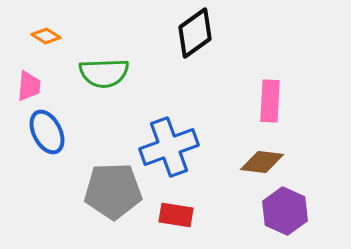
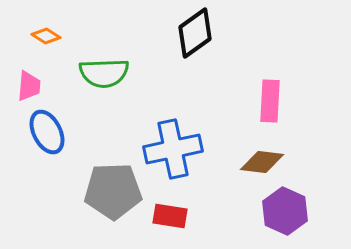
blue cross: moved 4 px right, 2 px down; rotated 8 degrees clockwise
red rectangle: moved 6 px left, 1 px down
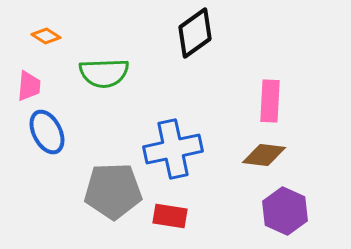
brown diamond: moved 2 px right, 7 px up
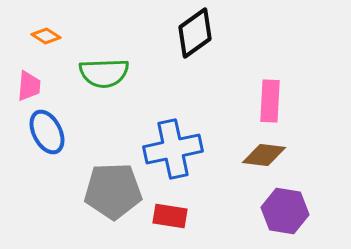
purple hexagon: rotated 15 degrees counterclockwise
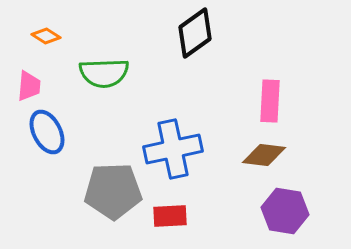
red rectangle: rotated 12 degrees counterclockwise
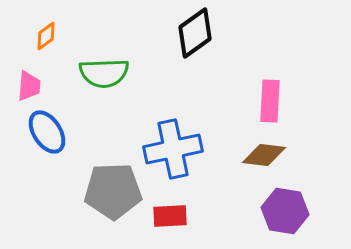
orange diamond: rotated 68 degrees counterclockwise
blue ellipse: rotated 6 degrees counterclockwise
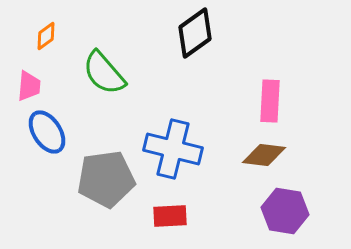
green semicircle: rotated 51 degrees clockwise
blue cross: rotated 26 degrees clockwise
gray pentagon: moved 7 px left, 12 px up; rotated 6 degrees counterclockwise
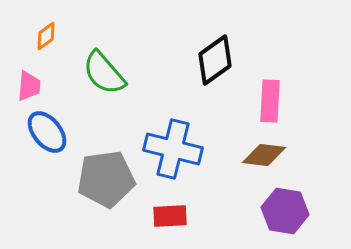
black diamond: moved 20 px right, 27 px down
blue ellipse: rotated 6 degrees counterclockwise
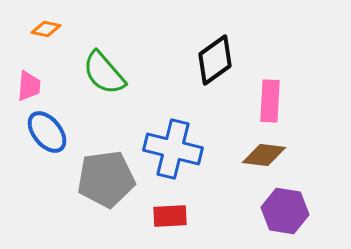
orange diamond: moved 7 px up; rotated 48 degrees clockwise
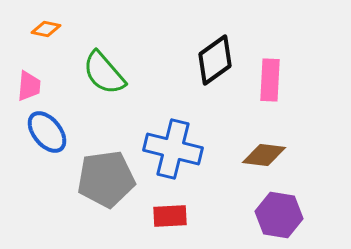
pink rectangle: moved 21 px up
purple hexagon: moved 6 px left, 4 px down
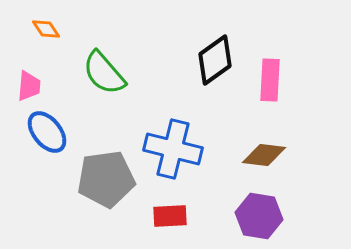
orange diamond: rotated 44 degrees clockwise
purple hexagon: moved 20 px left, 1 px down
